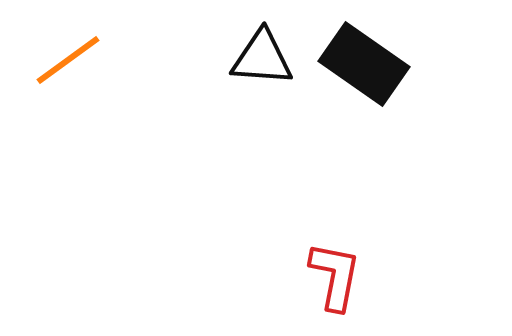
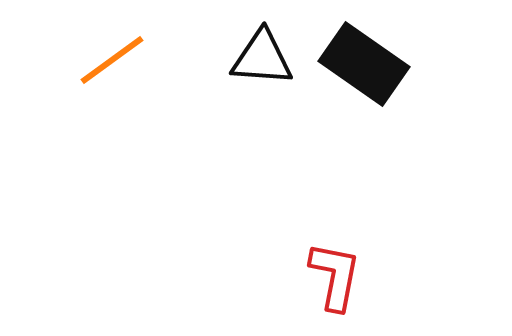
orange line: moved 44 px right
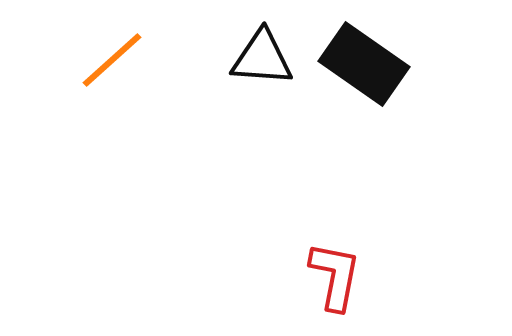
orange line: rotated 6 degrees counterclockwise
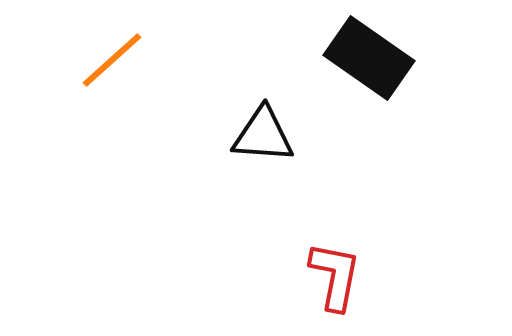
black triangle: moved 1 px right, 77 px down
black rectangle: moved 5 px right, 6 px up
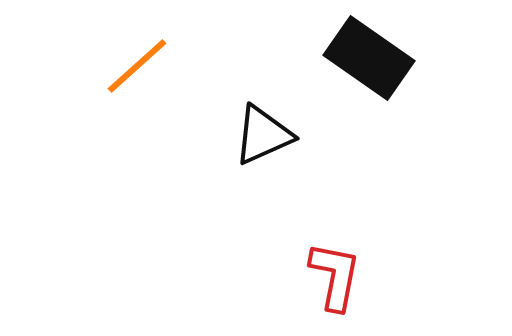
orange line: moved 25 px right, 6 px down
black triangle: rotated 28 degrees counterclockwise
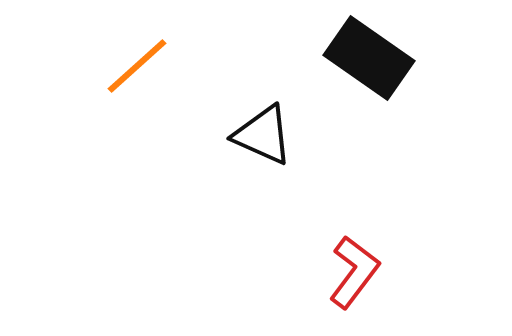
black triangle: rotated 48 degrees clockwise
red L-shape: moved 19 px right, 4 px up; rotated 26 degrees clockwise
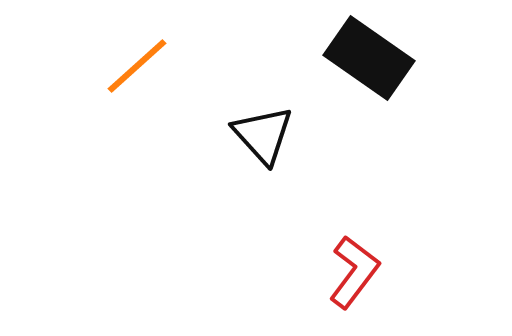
black triangle: rotated 24 degrees clockwise
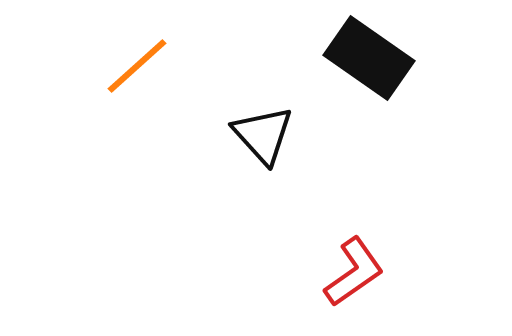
red L-shape: rotated 18 degrees clockwise
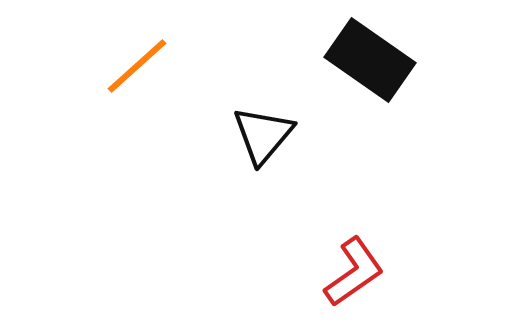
black rectangle: moved 1 px right, 2 px down
black triangle: rotated 22 degrees clockwise
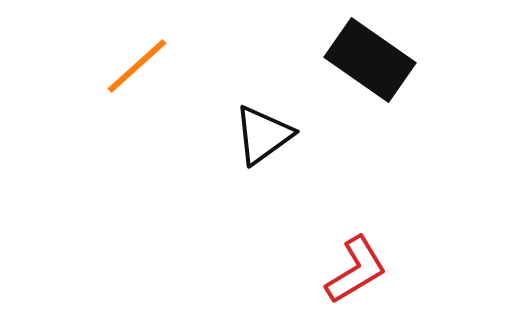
black triangle: rotated 14 degrees clockwise
red L-shape: moved 2 px right, 2 px up; rotated 4 degrees clockwise
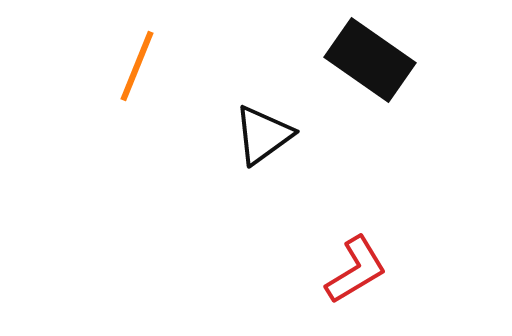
orange line: rotated 26 degrees counterclockwise
